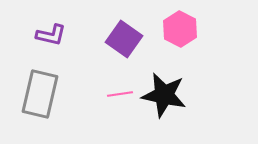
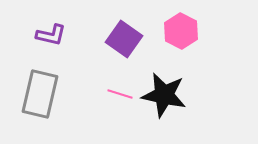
pink hexagon: moved 1 px right, 2 px down
pink line: rotated 25 degrees clockwise
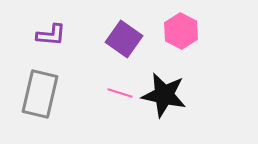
purple L-shape: rotated 8 degrees counterclockwise
pink line: moved 1 px up
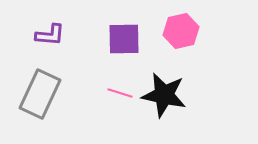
pink hexagon: rotated 20 degrees clockwise
purple L-shape: moved 1 px left
purple square: rotated 36 degrees counterclockwise
gray rectangle: rotated 12 degrees clockwise
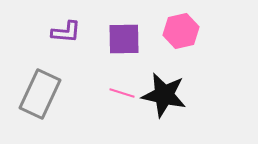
purple L-shape: moved 16 px right, 3 px up
pink line: moved 2 px right
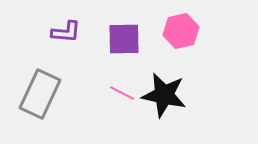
pink line: rotated 10 degrees clockwise
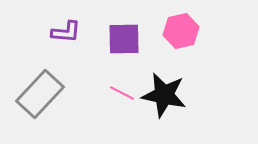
gray rectangle: rotated 18 degrees clockwise
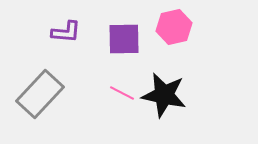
pink hexagon: moved 7 px left, 4 px up
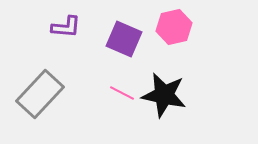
purple L-shape: moved 5 px up
purple square: rotated 24 degrees clockwise
